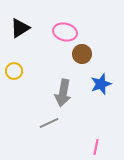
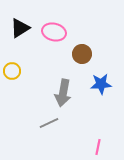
pink ellipse: moved 11 px left
yellow circle: moved 2 px left
blue star: rotated 15 degrees clockwise
pink line: moved 2 px right
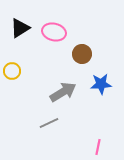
gray arrow: moved 1 px up; rotated 132 degrees counterclockwise
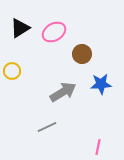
pink ellipse: rotated 45 degrees counterclockwise
gray line: moved 2 px left, 4 px down
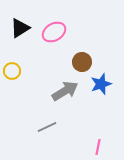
brown circle: moved 8 px down
blue star: rotated 15 degrees counterclockwise
gray arrow: moved 2 px right, 1 px up
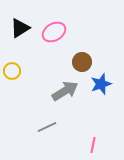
pink line: moved 5 px left, 2 px up
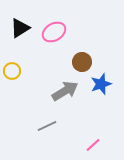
gray line: moved 1 px up
pink line: rotated 35 degrees clockwise
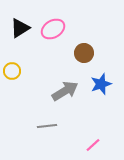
pink ellipse: moved 1 px left, 3 px up
brown circle: moved 2 px right, 9 px up
gray line: rotated 18 degrees clockwise
